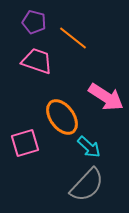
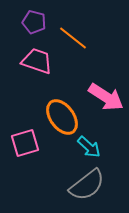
gray semicircle: rotated 9 degrees clockwise
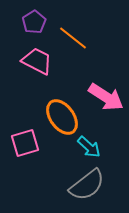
purple pentagon: rotated 25 degrees clockwise
pink trapezoid: rotated 8 degrees clockwise
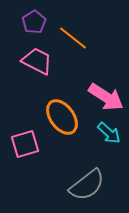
pink square: moved 1 px down
cyan arrow: moved 20 px right, 14 px up
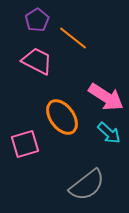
purple pentagon: moved 3 px right, 2 px up
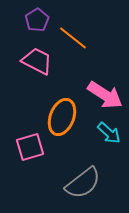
pink arrow: moved 1 px left, 2 px up
orange ellipse: rotated 57 degrees clockwise
pink square: moved 5 px right, 3 px down
gray semicircle: moved 4 px left, 2 px up
